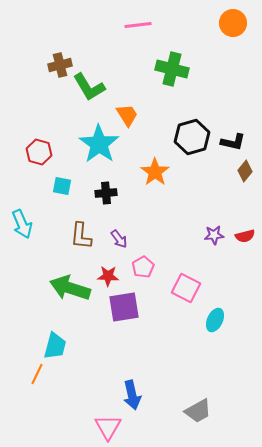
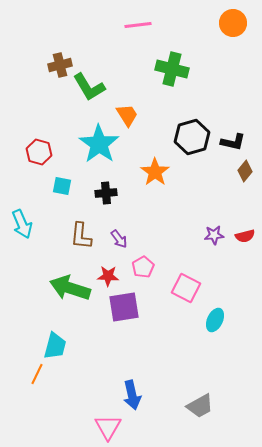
gray trapezoid: moved 2 px right, 5 px up
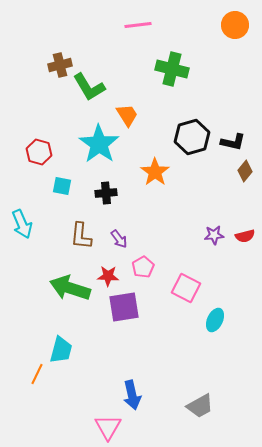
orange circle: moved 2 px right, 2 px down
cyan trapezoid: moved 6 px right, 4 px down
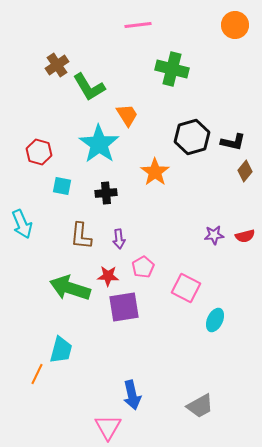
brown cross: moved 3 px left; rotated 20 degrees counterclockwise
purple arrow: rotated 30 degrees clockwise
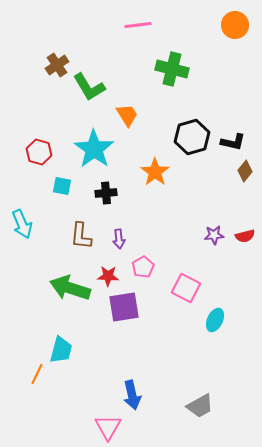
cyan star: moved 5 px left, 5 px down
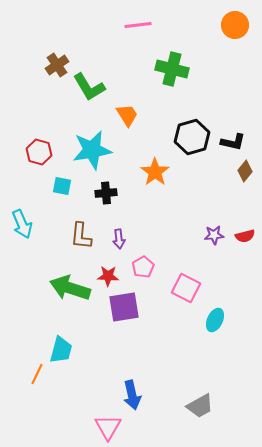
cyan star: moved 2 px left, 1 px down; rotated 27 degrees clockwise
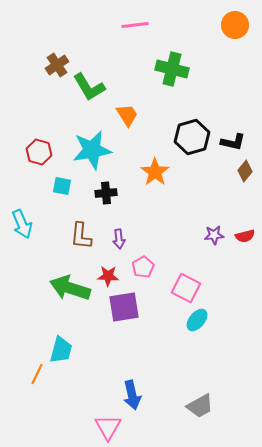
pink line: moved 3 px left
cyan ellipse: moved 18 px left; rotated 15 degrees clockwise
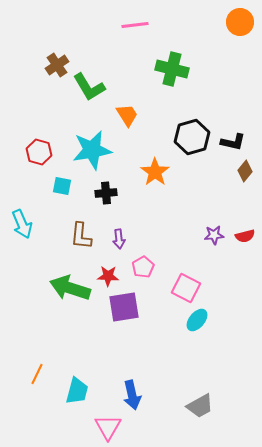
orange circle: moved 5 px right, 3 px up
cyan trapezoid: moved 16 px right, 41 px down
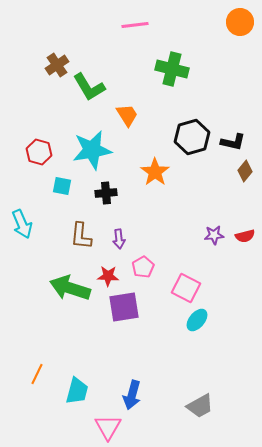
blue arrow: rotated 28 degrees clockwise
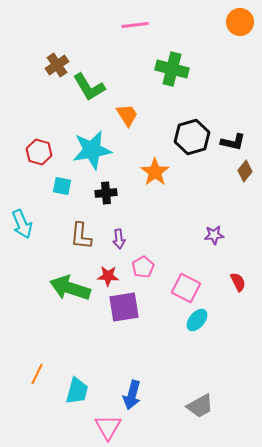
red semicircle: moved 7 px left, 46 px down; rotated 102 degrees counterclockwise
